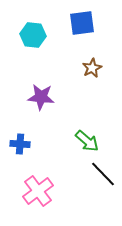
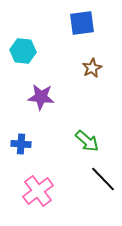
cyan hexagon: moved 10 px left, 16 px down
blue cross: moved 1 px right
black line: moved 5 px down
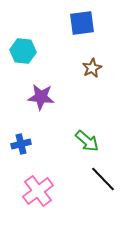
blue cross: rotated 18 degrees counterclockwise
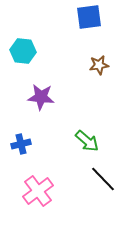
blue square: moved 7 px right, 6 px up
brown star: moved 7 px right, 3 px up; rotated 18 degrees clockwise
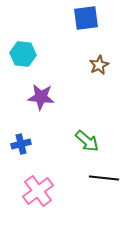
blue square: moved 3 px left, 1 px down
cyan hexagon: moved 3 px down
brown star: rotated 18 degrees counterclockwise
black line: moved 1 px right, 1 px up; rotated 40 degrees counterclockwise
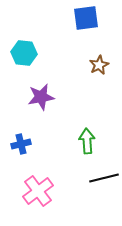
cyan hexagon: moved 1 px right, 1 px up
purple star: rotated 16 degrees counterclockwise
green arrow: rotated 135 degrees counterclockwise
black line: rotated 20 degrees counterclockwise
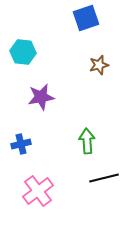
blue square: rotated 12 degrees counterclockwise
cyan hexagon: moved 1 px left, 1 px up
brown star: rotated 12 degrees clockwise
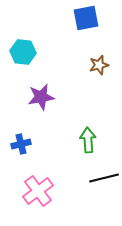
blue square: rotated 8 degrees clockwise
green arrow: moved 1 px right, 1 px up
